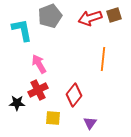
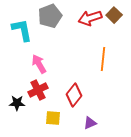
brown square: rotated 28 degrees counterclockwise
purple triangle: rotated 32 degrees clockwise
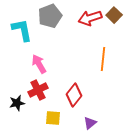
black star: rotated 14 degrees counterclockwise
purple triangle: rotated 16 degrees counterclockwise
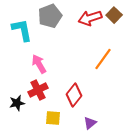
orange line: rotated 30 degrees clockwise
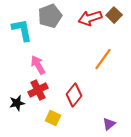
pink arrow: moved 1 px left, 1 px down
yellow square: rotated 21 degrees clockwise
purple triangle: moved 19 px right, 1 px down
